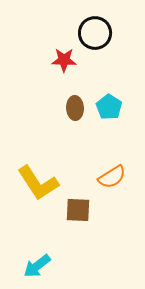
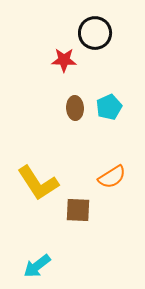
cyan pentagon: rotated 15 degrees clockwise
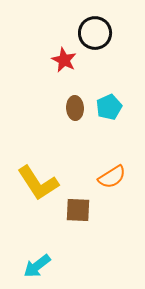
red star: rotated 25 degrees clockwise
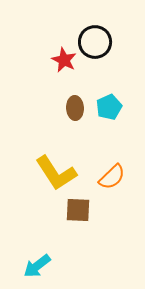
black circle: moved 9 px down
orange semicircle: rotated 12 degrees counterclockwise
yellow L-shape: moved 18 px right, 10 px up
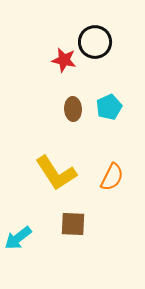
red star: rotated 15 degrees counterclockwise
brown ellipse: moved 2 px left, 1 px down
orange semicircle: rotated 20 degrees counterclockwise
brown square: moved 5 px left, 14 px down
cyan arrow: moved 19 px left, 28 px up
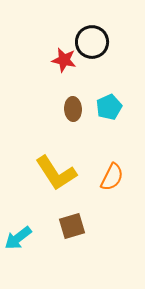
black circle: moved 3 px left
brown square: moved 1 px left, 2 px down; rotated 20 degrees counterclockwise
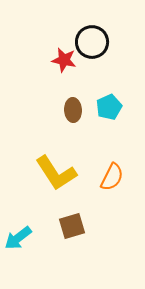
brown ellipse: moved 1 px down
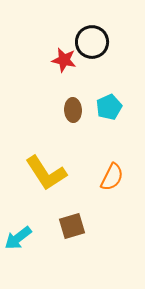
yellow L-shape: moved 10 px left
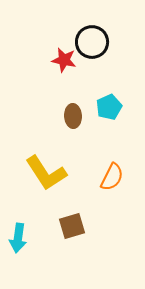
brown ellipse: moved 6 px down
cyan arrow: rotated 44 degrees counterclockwise
